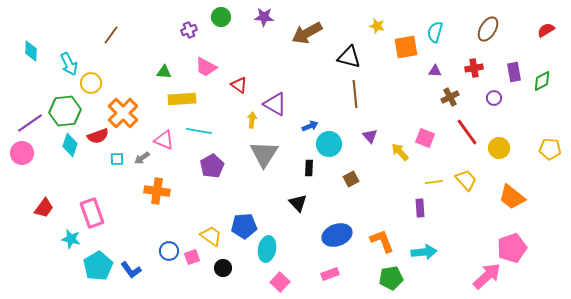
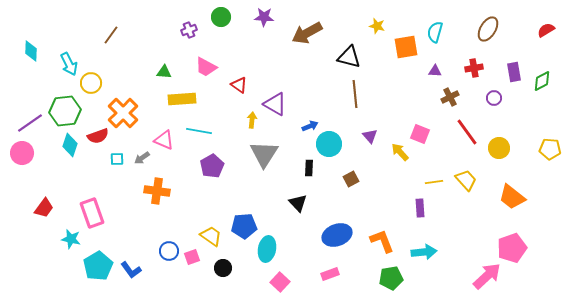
pink square at (425, 138): moved 5 px left, 4 px up
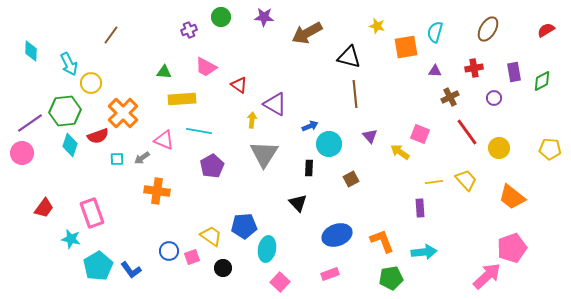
yellow arrow at (400, 152): rotated 12 degrees counterclockwise
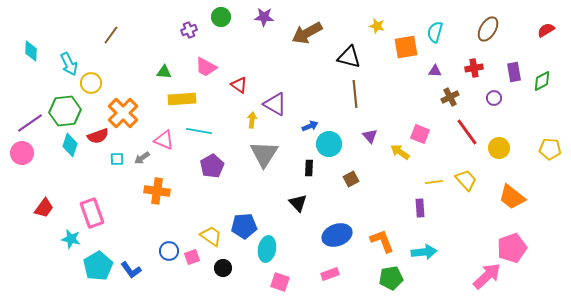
pink square at (280, 282): rotated 24 degrees counterclockwise
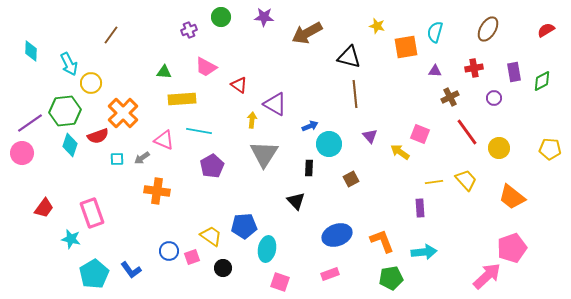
black triangle at (298, 203): moved 2 px left, 2 px up
cyan pentagon at (98, 266): moved 4 px left, 8 px down
